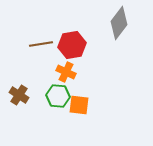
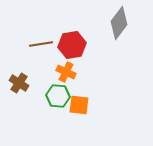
brown cross: moved 12 px up
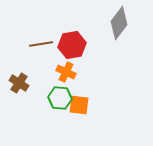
green hexagon: moved 2 px right, 2 px down
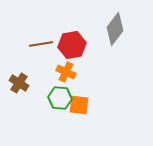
gray diamond: moved 4 px left, 6 px down
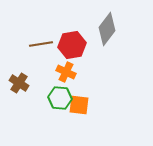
gray diamond: moved 8 px left
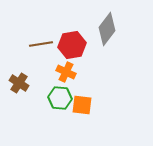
orange square: moved 3 px right
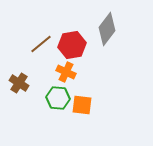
brown line: rotated 30 degrees counterclockwise
green hexagon: moved 2 px left
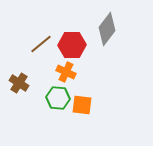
red hexagon: rotated 8 degrees clockwise
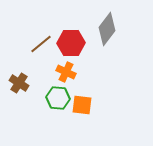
red hexagon: moved 1 px left, 2 px up
